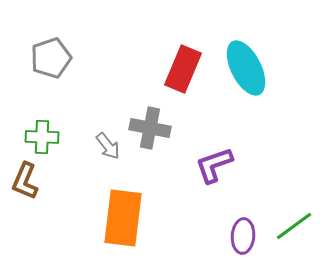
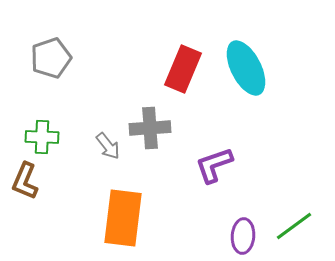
gray cross: rotated 15 degrees counterclockwise
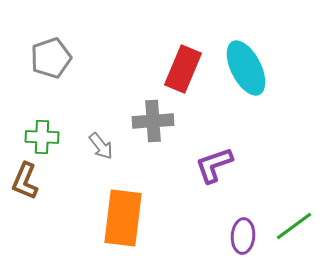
gray cross: moved 3 px right, 7 px up
gray arrow: moved 7 px left
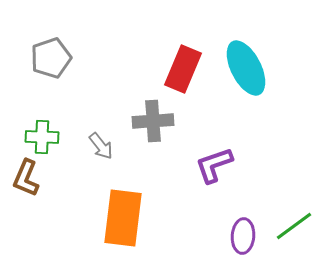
brown L-shape: moved 1 px right, 3 px up
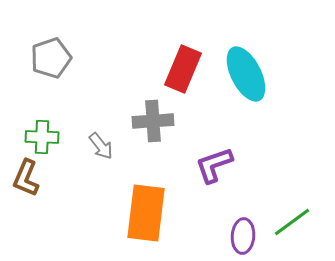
cyan ellipse: moved 6 px down
orange rectangle: moved 23 px right, 5 px up
green line: moved 2 px left, 4 px up
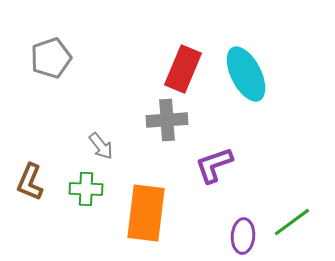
gray cross: moved 14 px right, 1 px up
green cross: moved 44 px right, 52 px down
brown L-shape: moved 4 px right, 4 px down
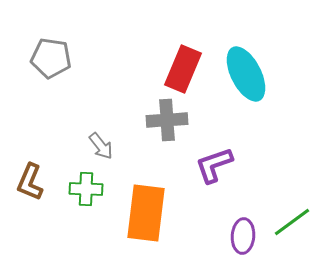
gray pentagon: rotated 27 degrees clockwise
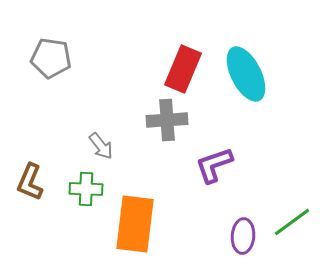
orange rectangle: moved 11 px left, 11 px down
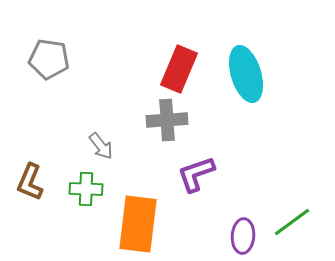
gray pentagon: moved 2 px left, 1 px down
red rectangle: moved 4 px left
cyan ellipse: rotated 10 degrees clockwise
purple L-shape: moved 18 px left, 9 px down
orange rectangle: moved 3 px right
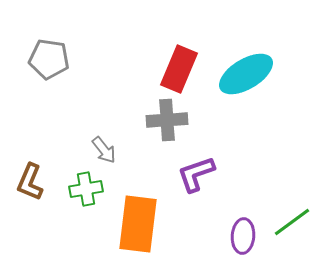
cyan ellipse: rotated 76 degrees clockwise
gray arrow: moved 3 px right, 4 px down
green cross: rotated 12 degrees counterclockwise
